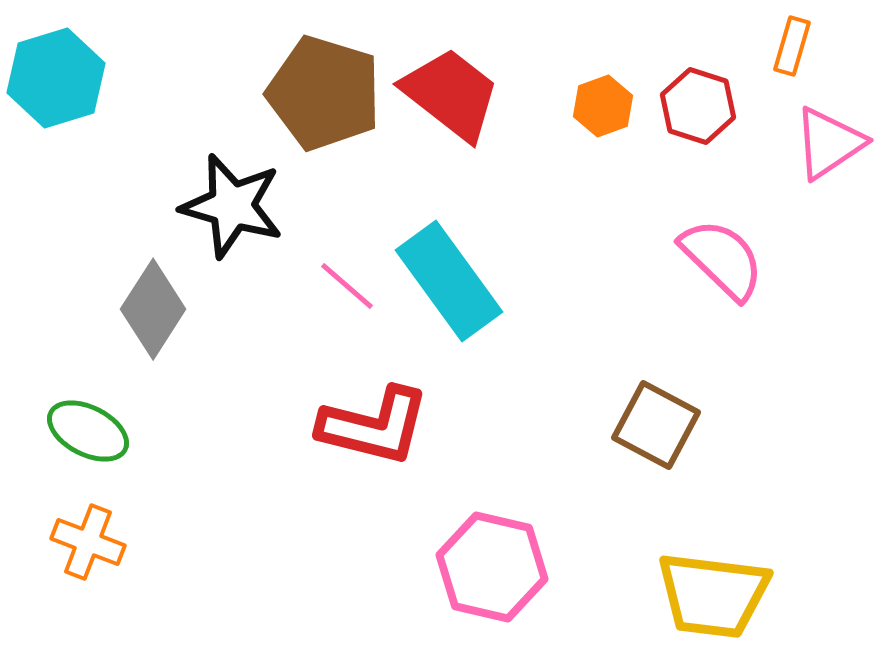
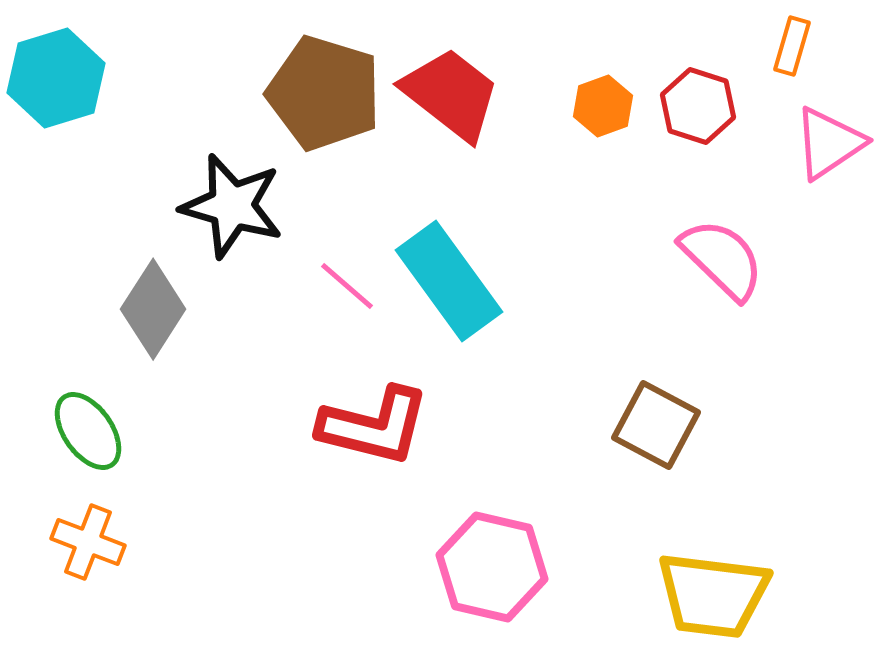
green ellipse: rotated 28 degrees clockwise
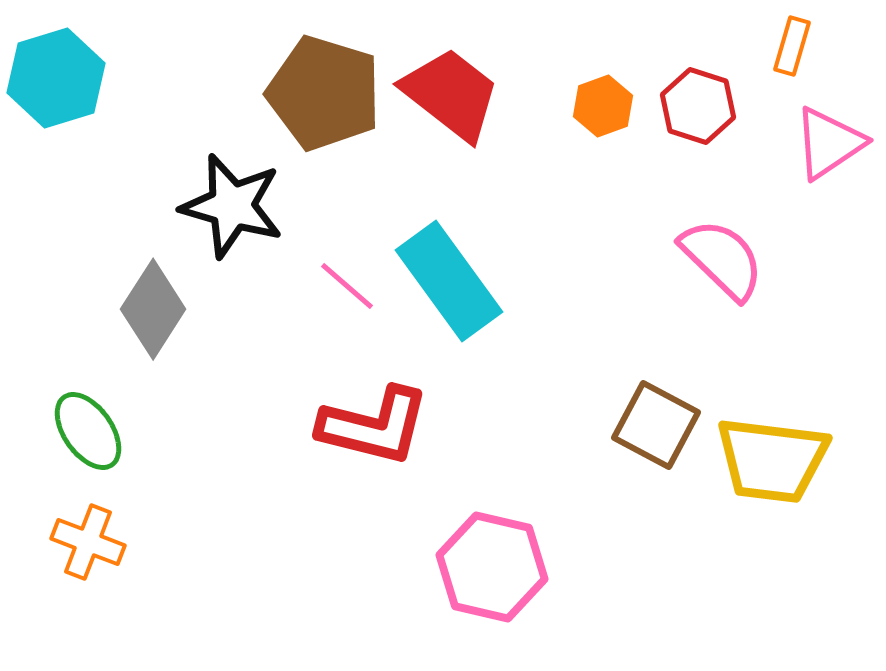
yellow trapezoid: moved 59 px right, 135 px up
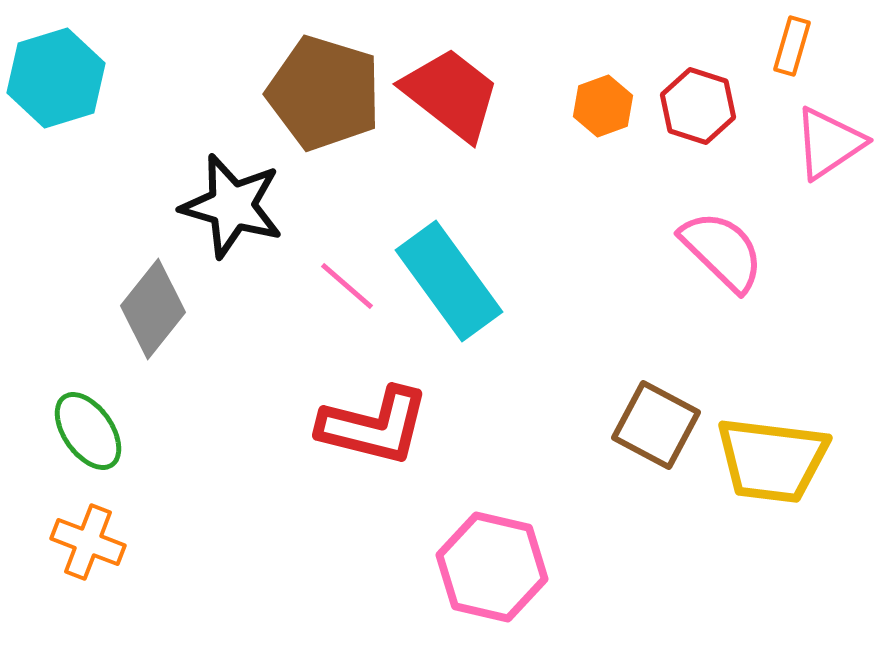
pink semicircle: moved 8 px up
gray diamond: rotated 6 degrees clockwise
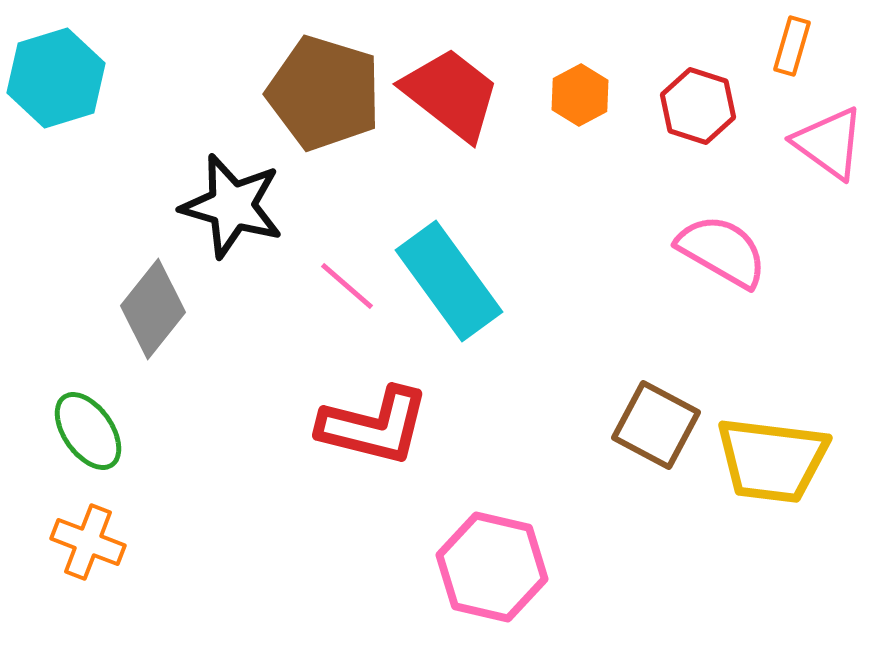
orange hexagon: moved 23 px left, 11 px up; rotated 8 degrees counterclockwise
pink triangle: rotated 50 degrees counterclockwise
pink semicircle: rotated 14 degrees counterclockwise
